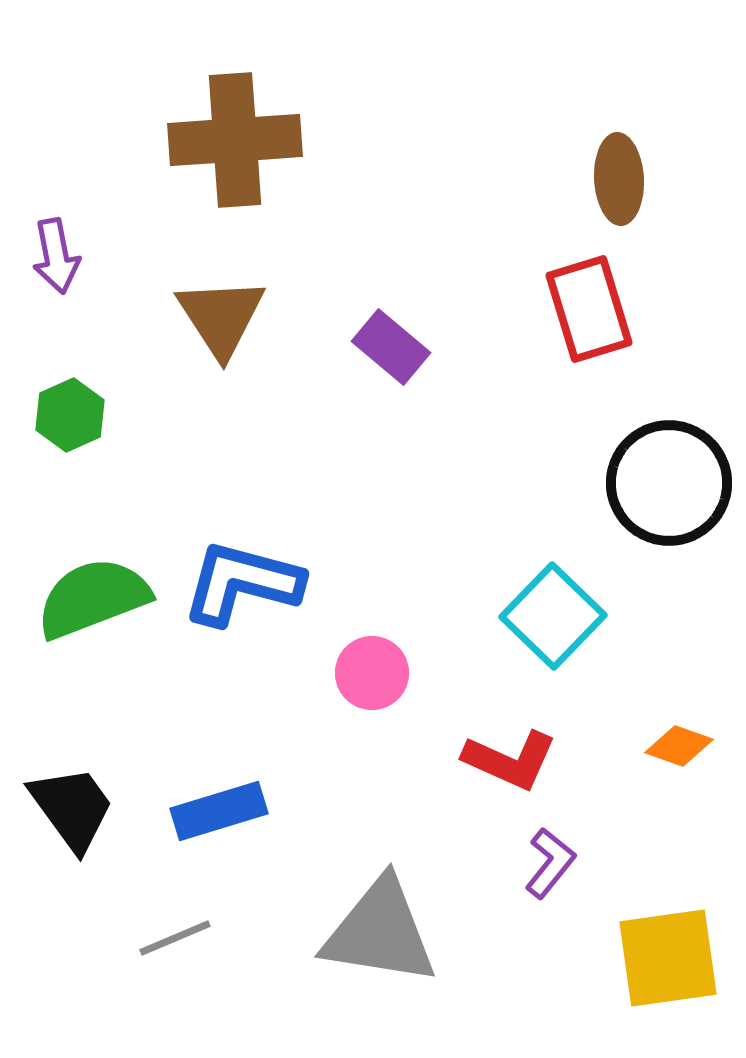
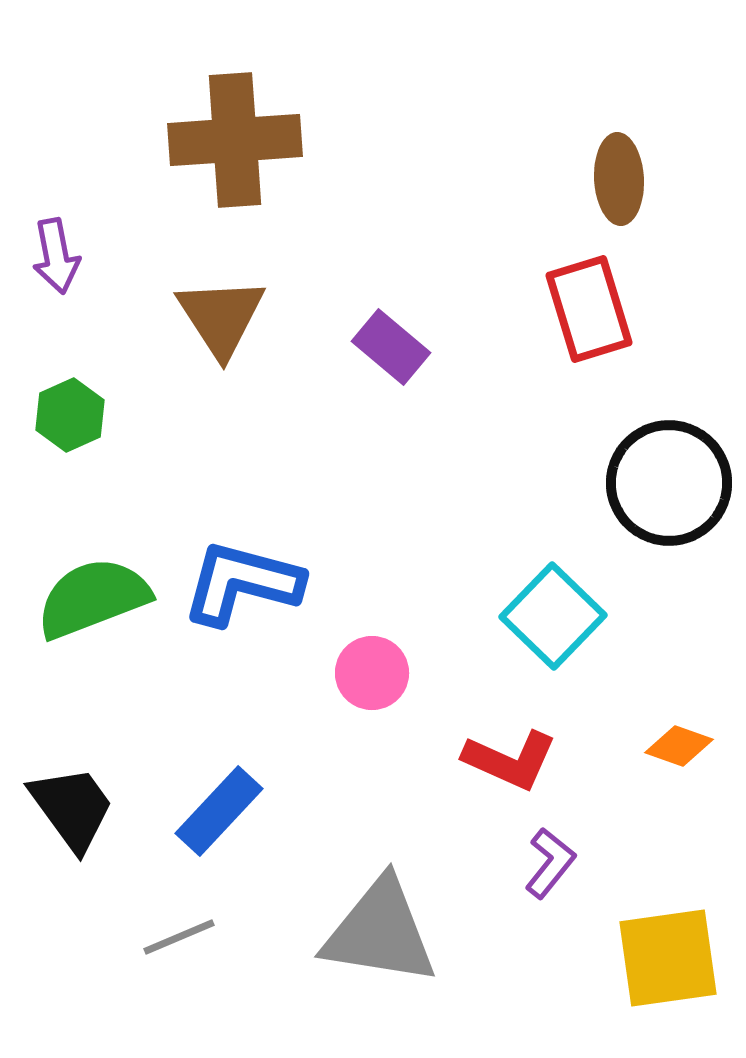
blue rectangle: rotated 30 degrees counterclockwise
gray line: moved 4 px right, 1 px up
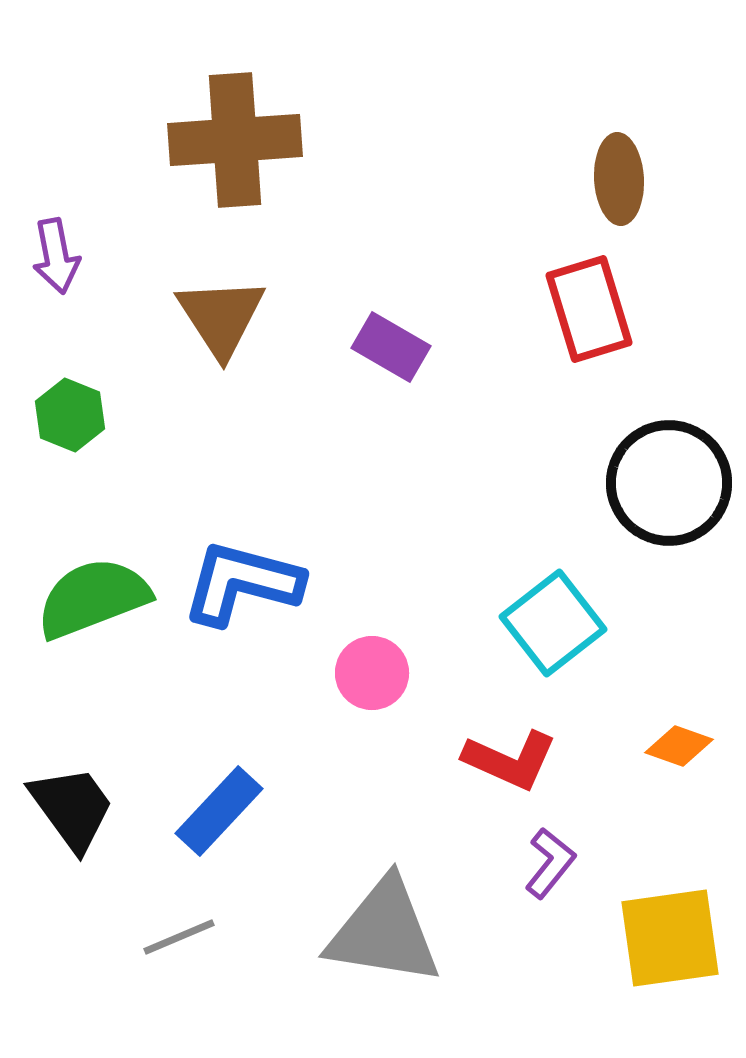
purple rectangle: rotated 10 degrees counterclockwise
green hexagon: rotated 14 degrees counterclockwise
cyan square: moved 7 px down; rotated 8 degrees clockwise
gray triangle: moved 4 px right
yellow square: moved 2 px right, 20 px up
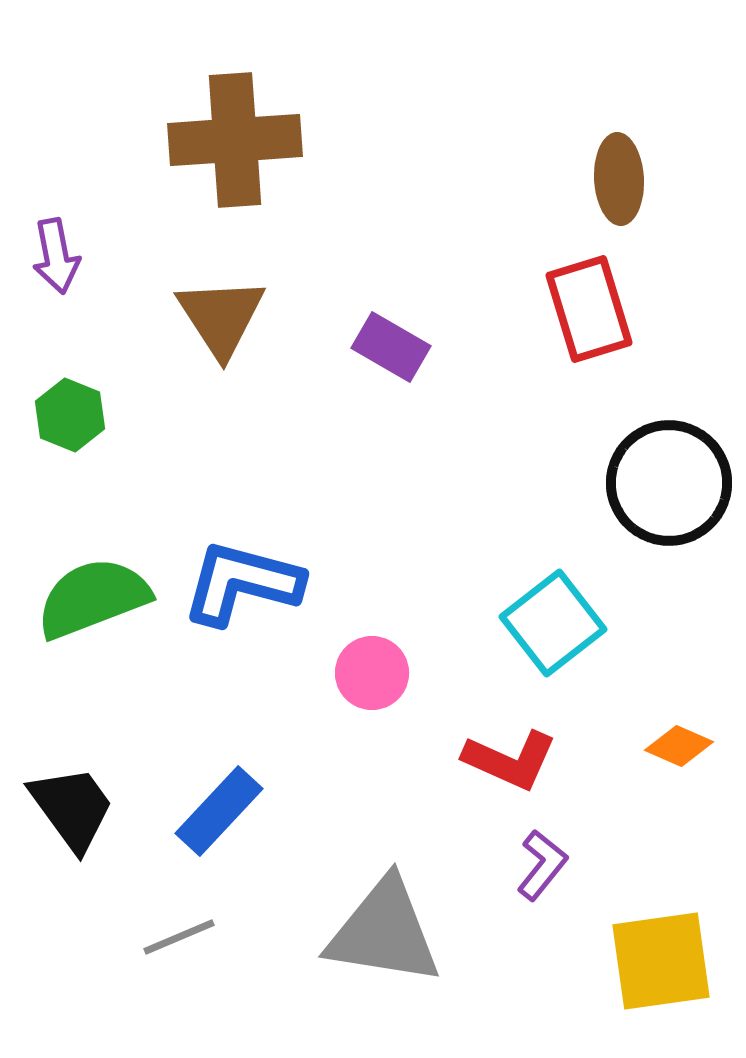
orange diamond: rotated 4 degrees clockwise
purple L-shape: moved 8 px left, 2 px down
yellow square: moved 9 px left, 23 px down
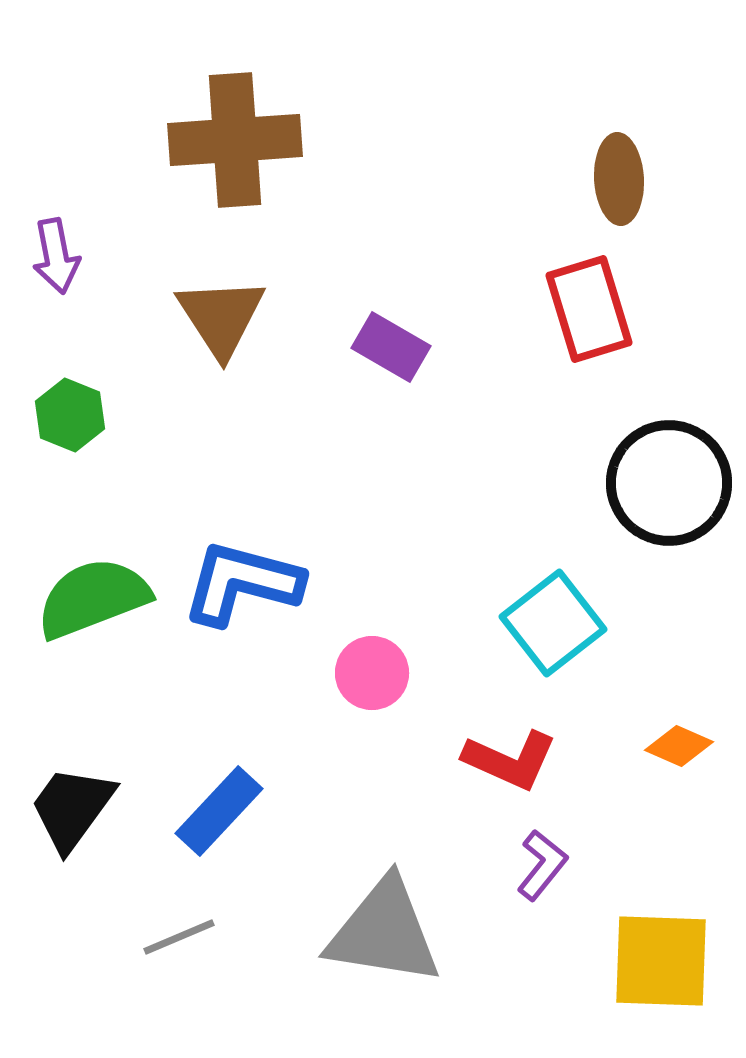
black trapezoid: rotated 108 degrees counterclockwise
yellow square: rotated 10 degrees clockwise
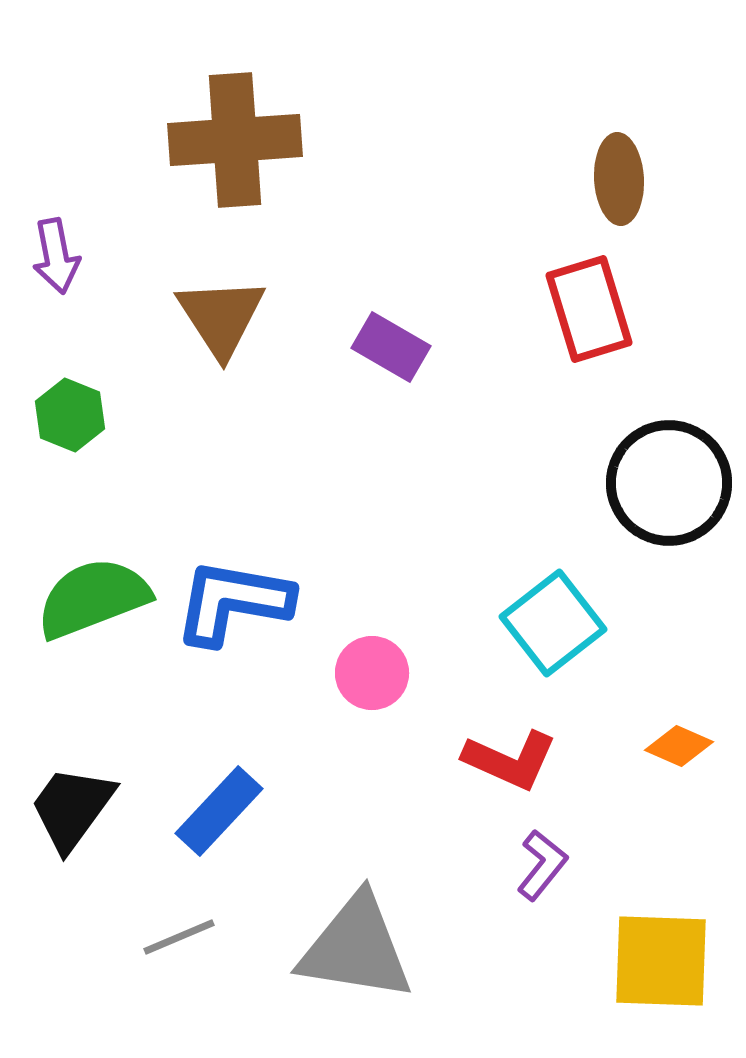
blue L-shape: moved 9 px left, 19 px down; rotated 5 degrees counterclockwise
gray triangle: moved 28 px left, 16 px down
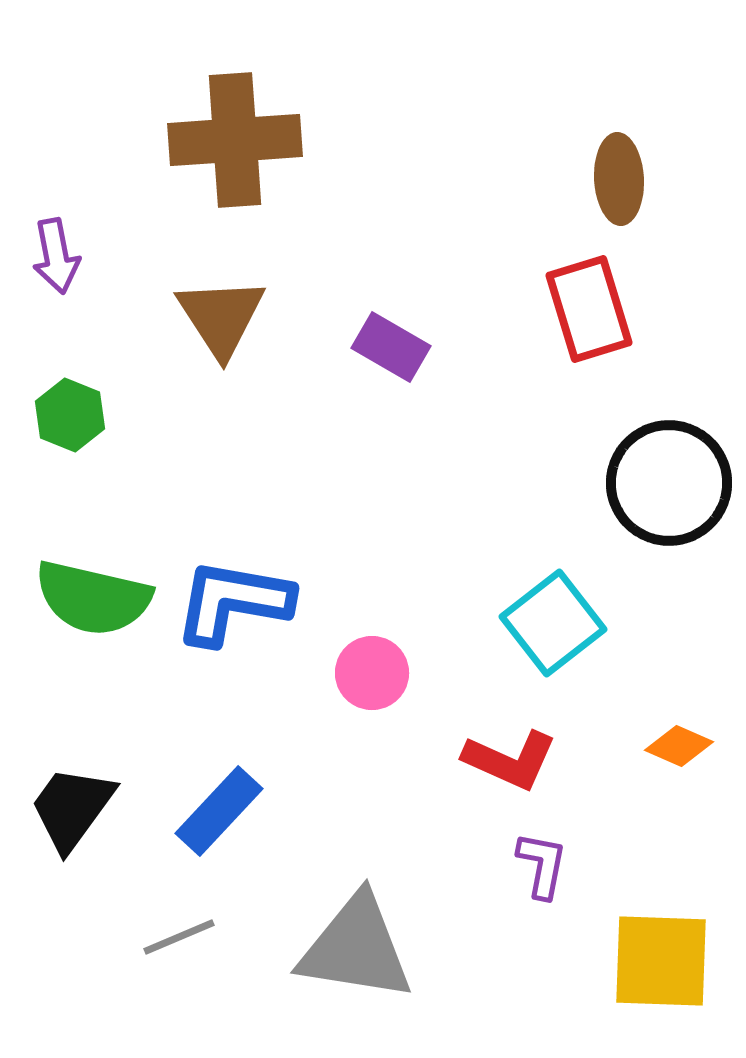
green semicircle: rotated 146 degrees counterclockwise
purple L-shape: rotated 28 degrees counterclockwise
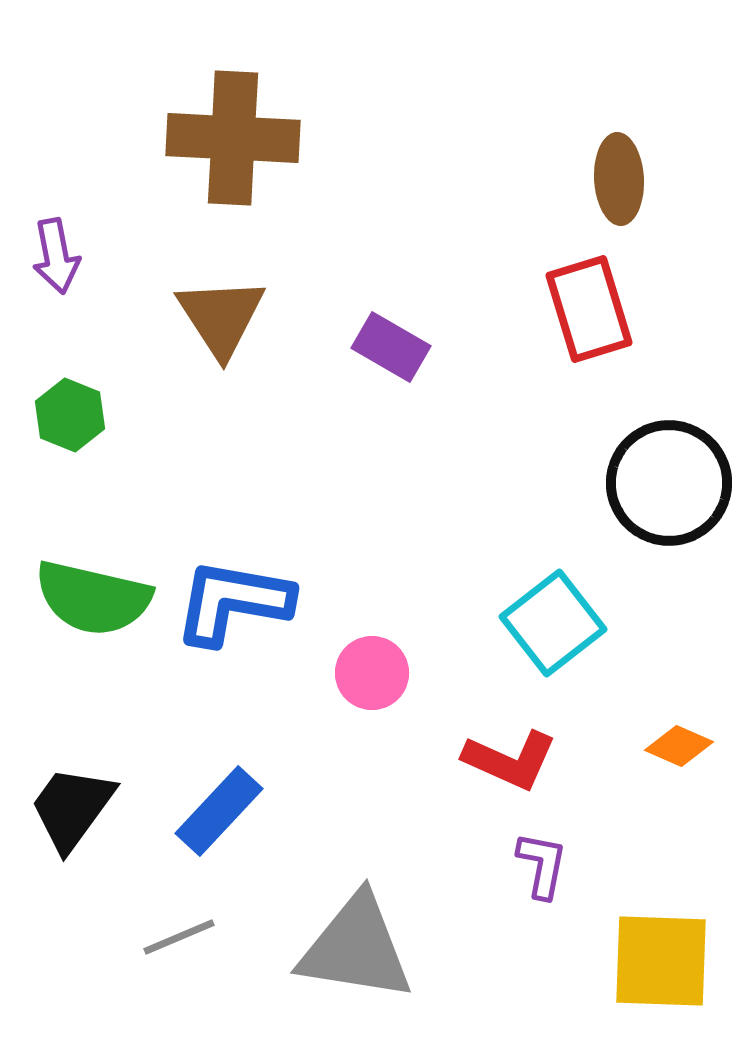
brown cross: moved 2 px left, 2 px up; rotated 7 degrees clockwise
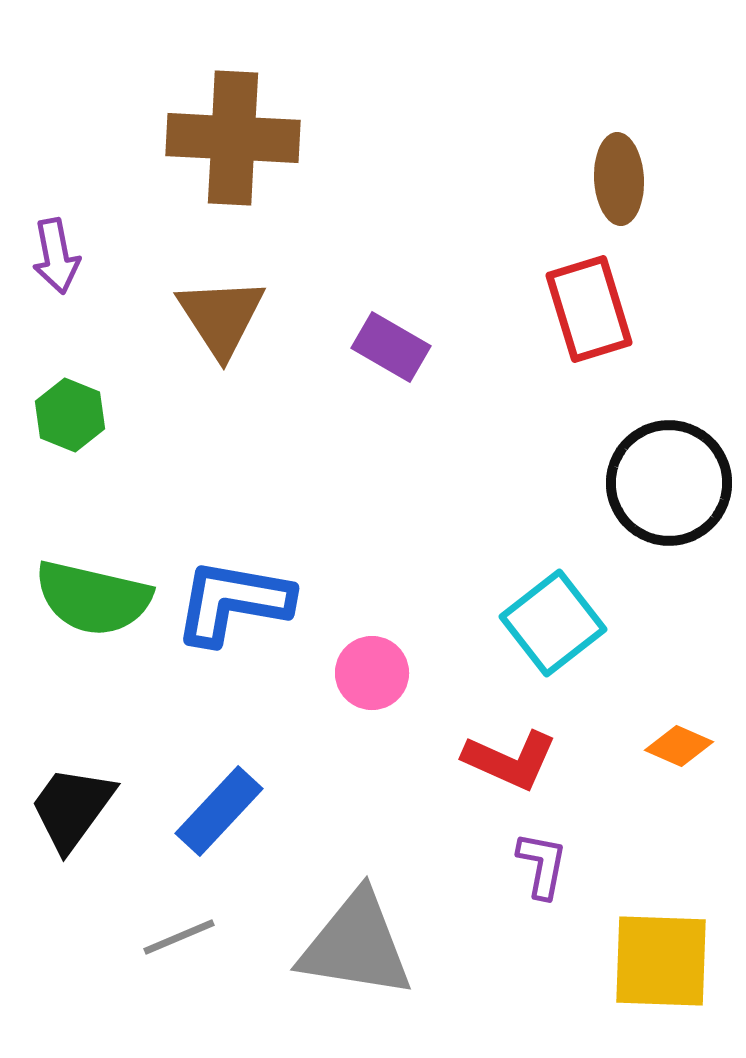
gray triangle: moved 3 px up
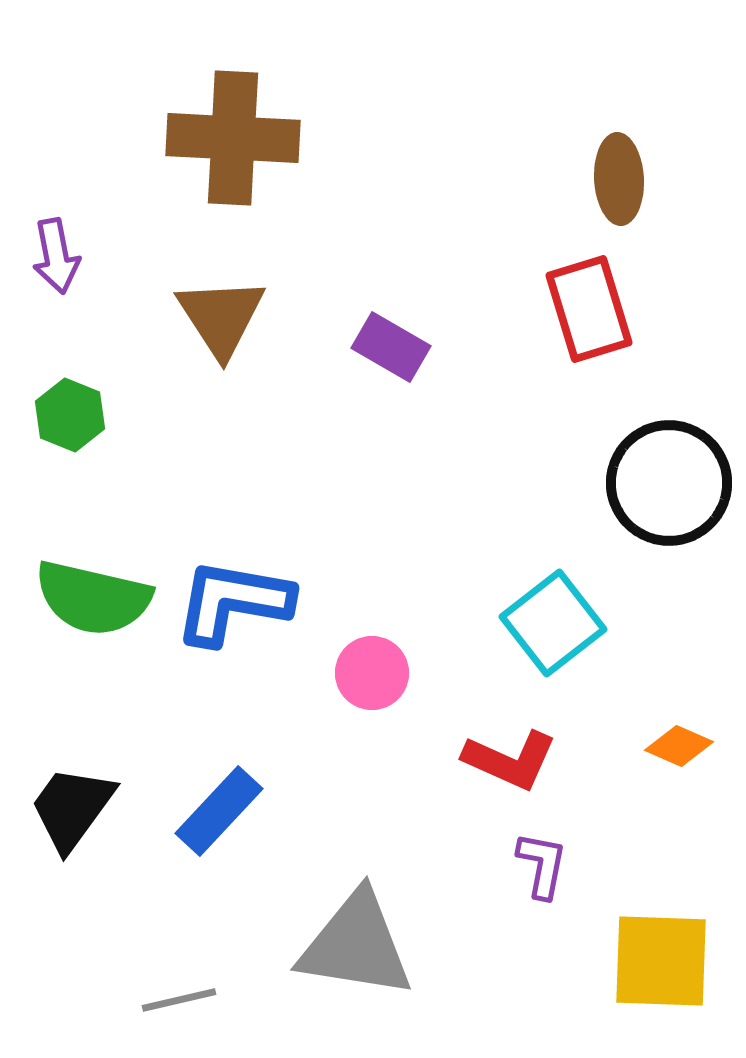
gray line: moved 63 px down; rotated 10 degrees clockwise
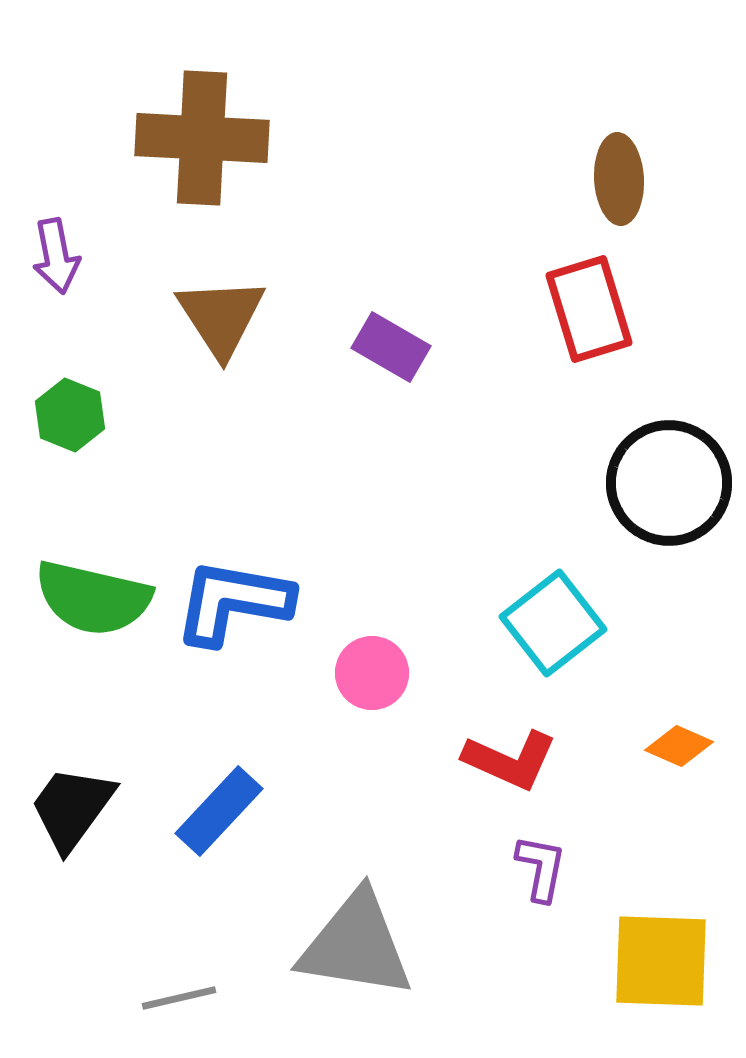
brown cross: moved 31 px left
purple L-shape: moved 1 px left, 3 px down
gray line: moved 2 px up
